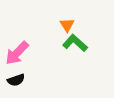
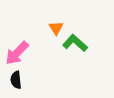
orange triangle: moved 11 px left, 3 px down
black semicircle: rotated 102 degrees clockwise
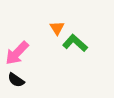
orange triangle: moved 1 px right
black semicircle: rotated 48 degrees counterclockwise
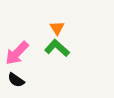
green L-shape: moved 18 px left, 5 px down
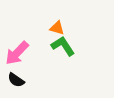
orange triangle: rotated 42 degrees counterclockwise
green L-shape: moved 6 px right, 2 px up; rotated 15 degrees clockwise
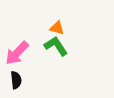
green L-shape: moved 7 px left
black semicircle: rotated 132 degrees counterclockwise
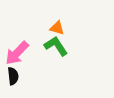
black semicircle: moved 3 px left, 4 px up
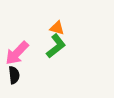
green L-shape: rotated 85 degrees clockwise
black semicircle: moved 1 px right, 1 px up
